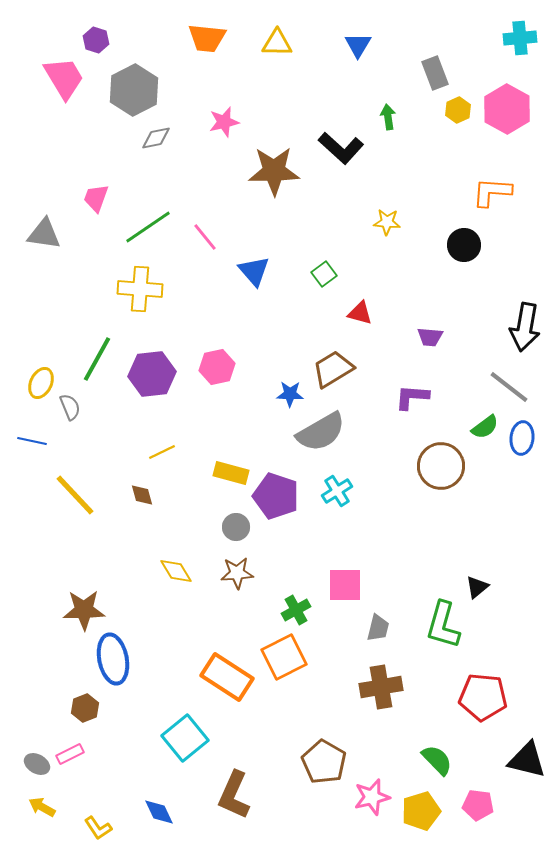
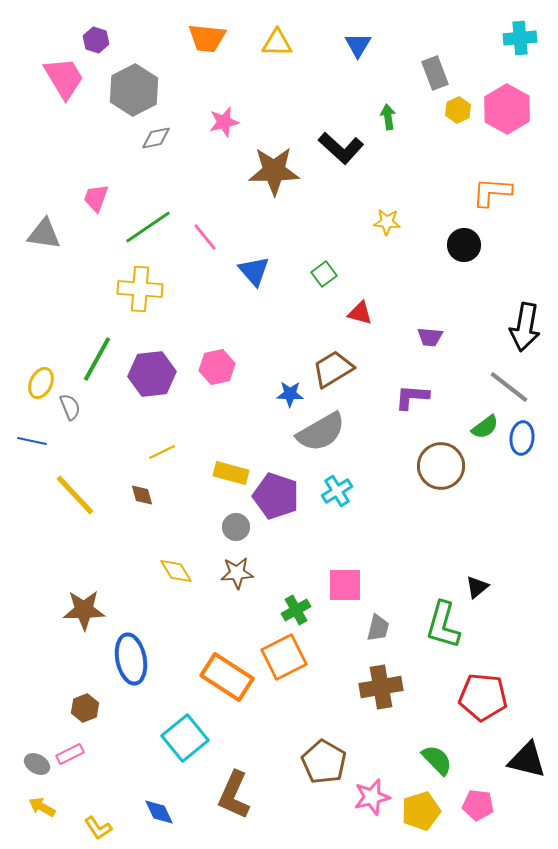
blue ellipse at (113, 659): moved 18 px right
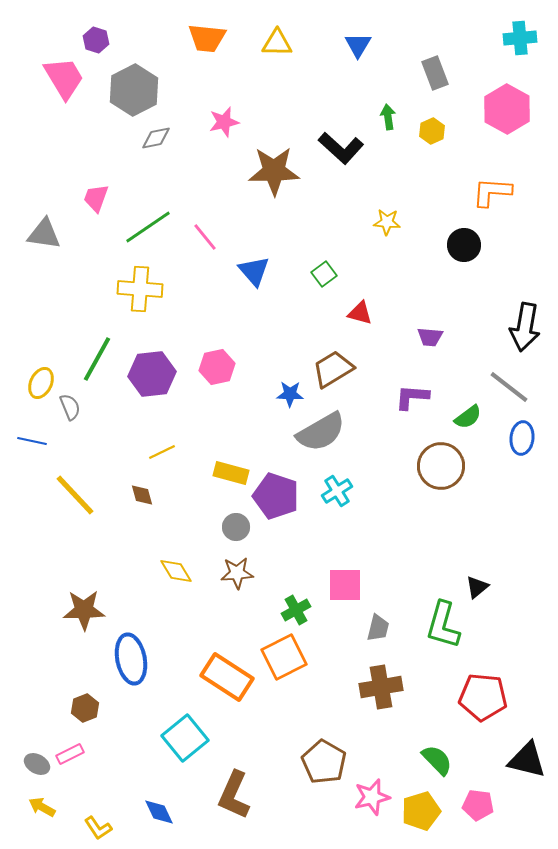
yellow hexagon at (458, 110): moved 26 px left, 21 px down
green semicircle at (485, 427): moved 17 px left, 10 px up
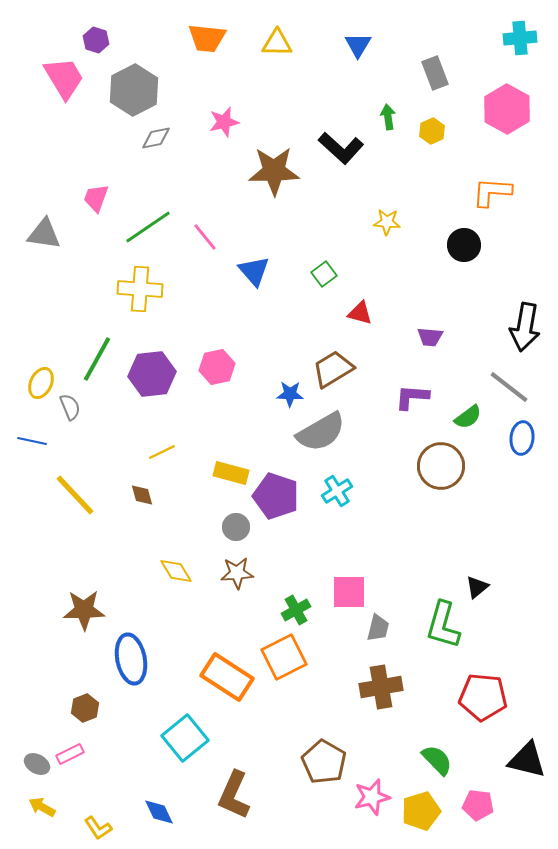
pink square at (345, 585): moved 4 px right, 7 px down
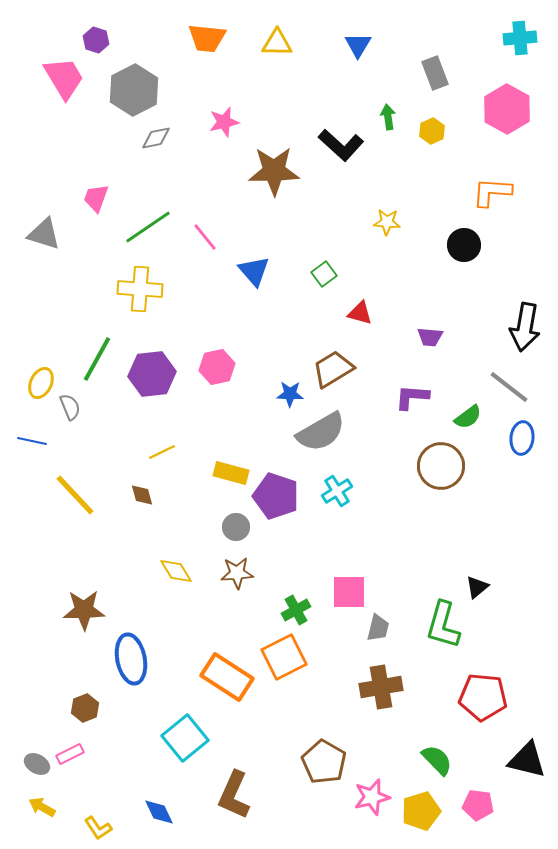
black L-shape at (341, 148): moved 3 px up
gray triangle at (44, 234): rotated 9 degrees clockwise
